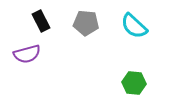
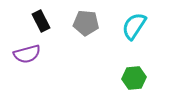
cyan semicircle: rotated 80 degrees clockwise
green hexagon: moved 5 px up; rotated 10 degrees counterclockwise
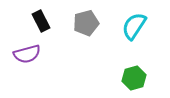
gray pentagon: rotated 20 degrees counterclockwise
green hexagon: rotated 10 degrees counterclockwise
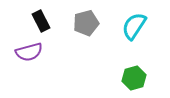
purple semicircle: moved 2 px right, 2 px up
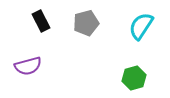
cyan semicircle: moved 7 px right
purple semicircle: moved 1 px left, 14 px down
